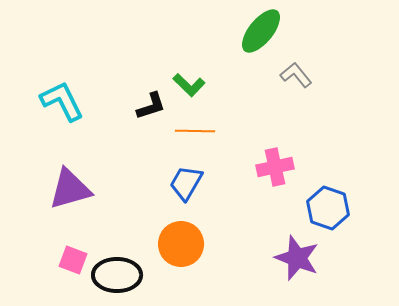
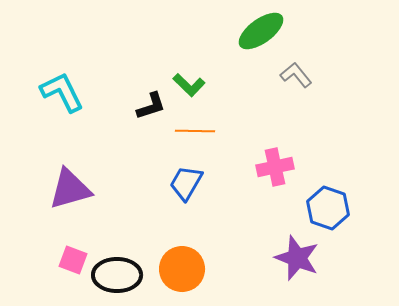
green ellipse: rotated 15 degrees clockwise
cyan L-shape: moved 9 px up
orange circle: moved 1 px right, 25 px down
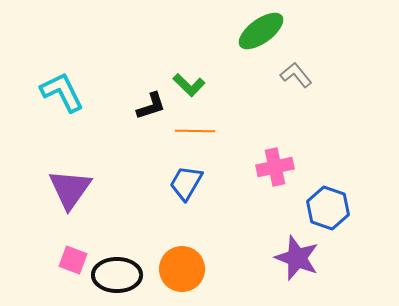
purple triangle: rotated 39 degrees counterclockwise
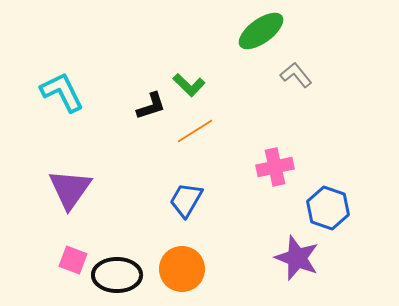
orange line: rotated 33 degrees counterclockwise
blue trapezoid: moved 17 px down
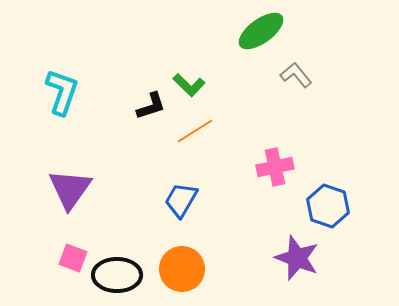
cyan L-shape: rotated 45 degrees clockwise
blue trapezoid: moved 5 px left
blue hexagon: moved 2 px up
pink square: moved 2 px up
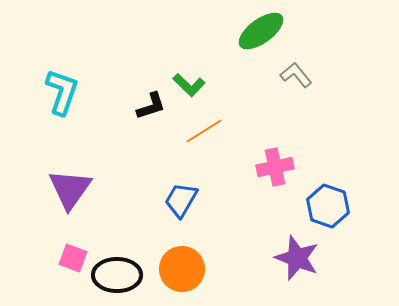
orange line: moved 9 px right
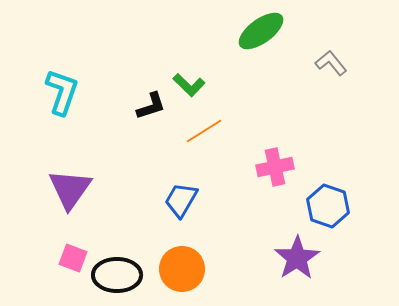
gray L-shape: moved 35 px right, 12 px up
purple star: rotated 18 degrees clockwise
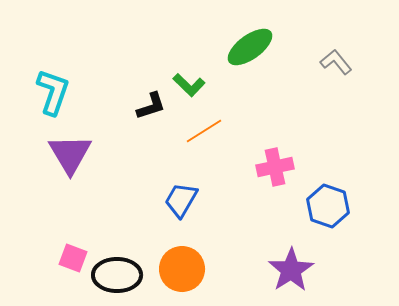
green ellipse: moved 11 px left, 16 px down
gray L-shape: moved 5 px right, 1 px up
cyan L-shape: moved 9 px left
purple triangle: moved 35 px up; rotated 6 degrees counterclockwise
purple star: moved 6 px left, 12 px down
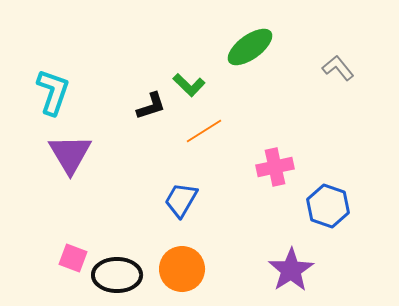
gray L-shape: moved 2 px right, 6 px down
